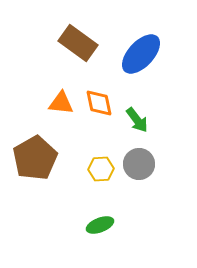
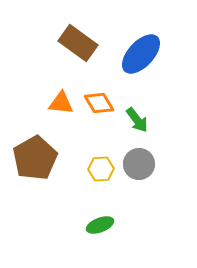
orange diamond: rotated 20 degrees counterclockwise
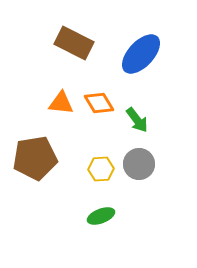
brown rectangle: moved 4 px left; rotated 9 degrees counterclockwise
brown pentagon: rotated 21 degrees clockwise
green ellipse: moved 1 px right, 9 px up
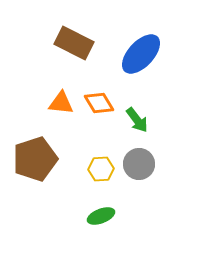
brown pentagon: moved 1 px down; rotated 9 degrees counterclockwise
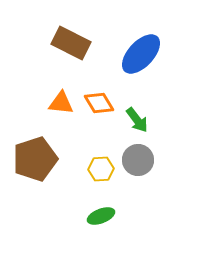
brown rectangle: moved 3 px left
gray circle: moved 1 px left, 4 px up
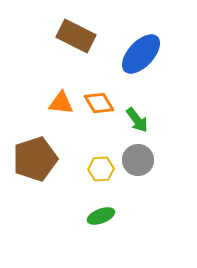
brown rectangle: moved 5 px right, 7 px up
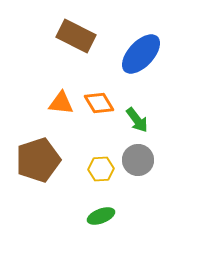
brown pentagon: moved 3 px right, 1 px down
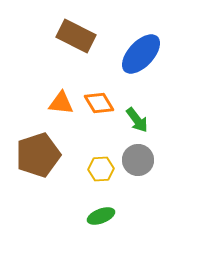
brown pentagon: moved 5 px up
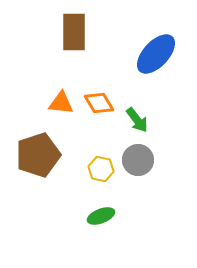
brown rectangle: moved 2 px left, 4 px up; rotated 63 degrees clockwise
blue ellipse: moved 15 px right
yellow hexagon: rotated 15 degrees clockwise
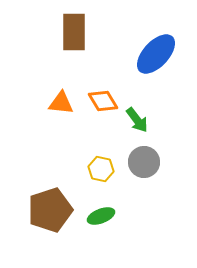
orange diamond: moved 4 px right, 2 px up
brown pentagon: moved 12 px right, 55 px down
gray circle: moved 6 px right, 2 px down
